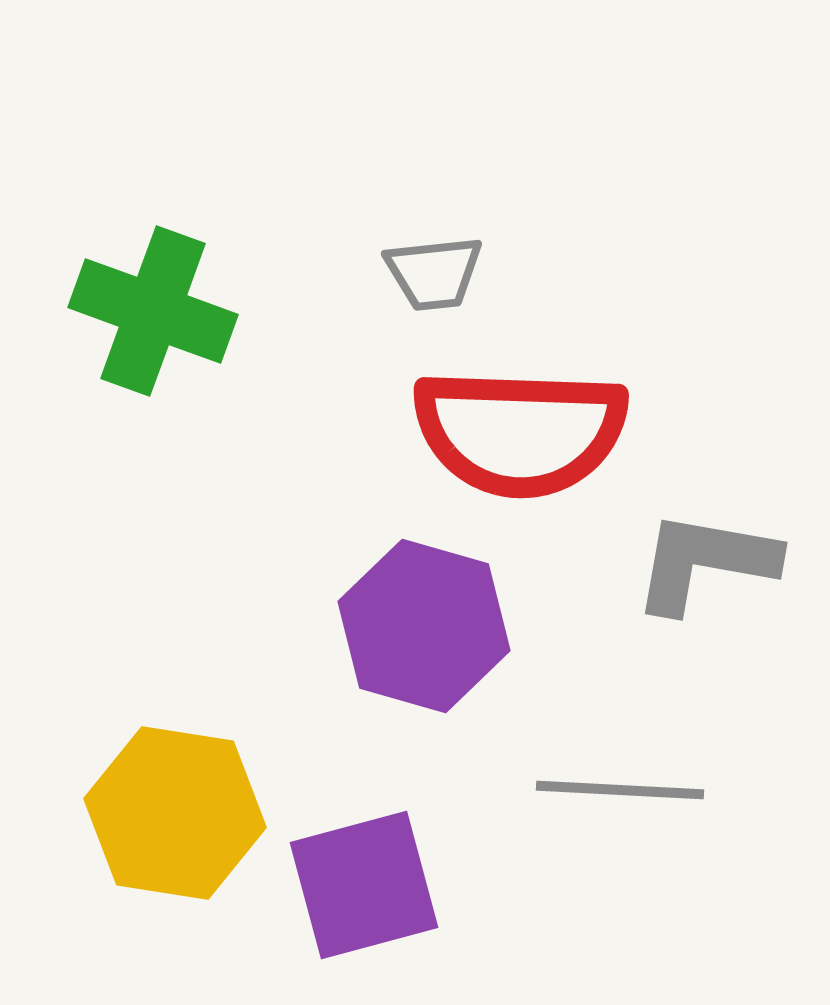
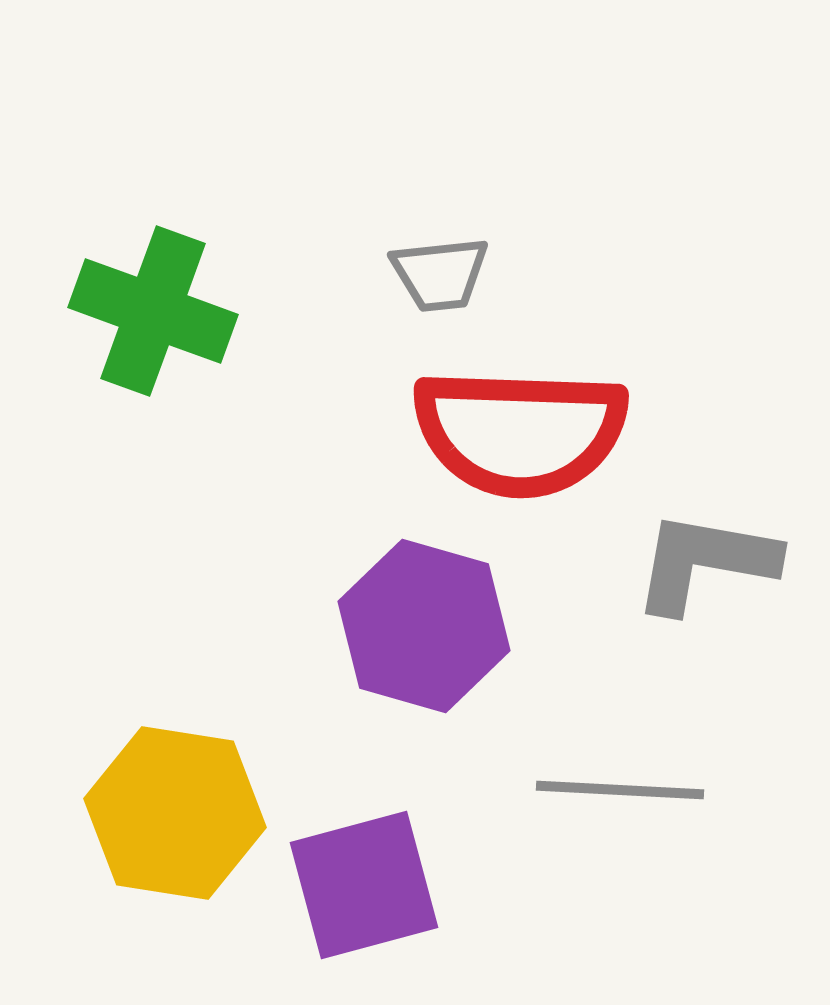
gray trapezoid: moved 6 px right, 1 px down
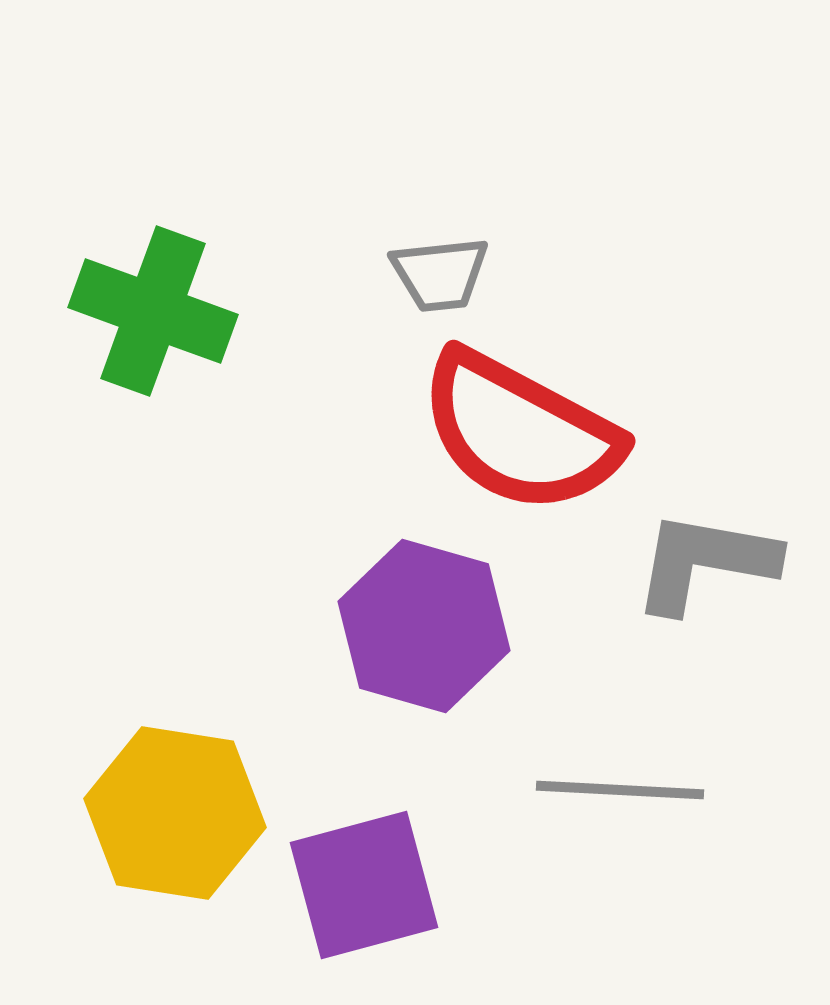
red semicircle: rotated 26 degrees clockwise
